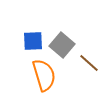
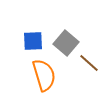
gray square: moved 4 px right, 2 px up
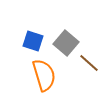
blue square: rotated 20 degrees clockwise
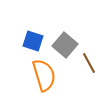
gray square: moved 1 px left, 2 px down
brown line: rotated 20 degrees clockwise
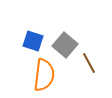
orange semicircle: rotated 24 degrees clockwise
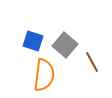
brown line: moved 3 px right, 1 px up
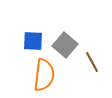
blue square: rotated 15 degrees counterclockwise
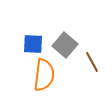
blue square: moved 3 px down
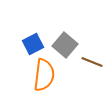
blue square: rotated 30 degrees counterclockwise
brown line: rotated 40 degrees counterclockwise
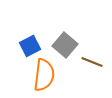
blue square: moved 3 px left, 2 px down
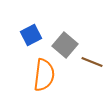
blue square: moved 1 px right, 11 px up
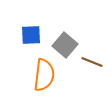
blue square: rotated 25 degrees clockwise
